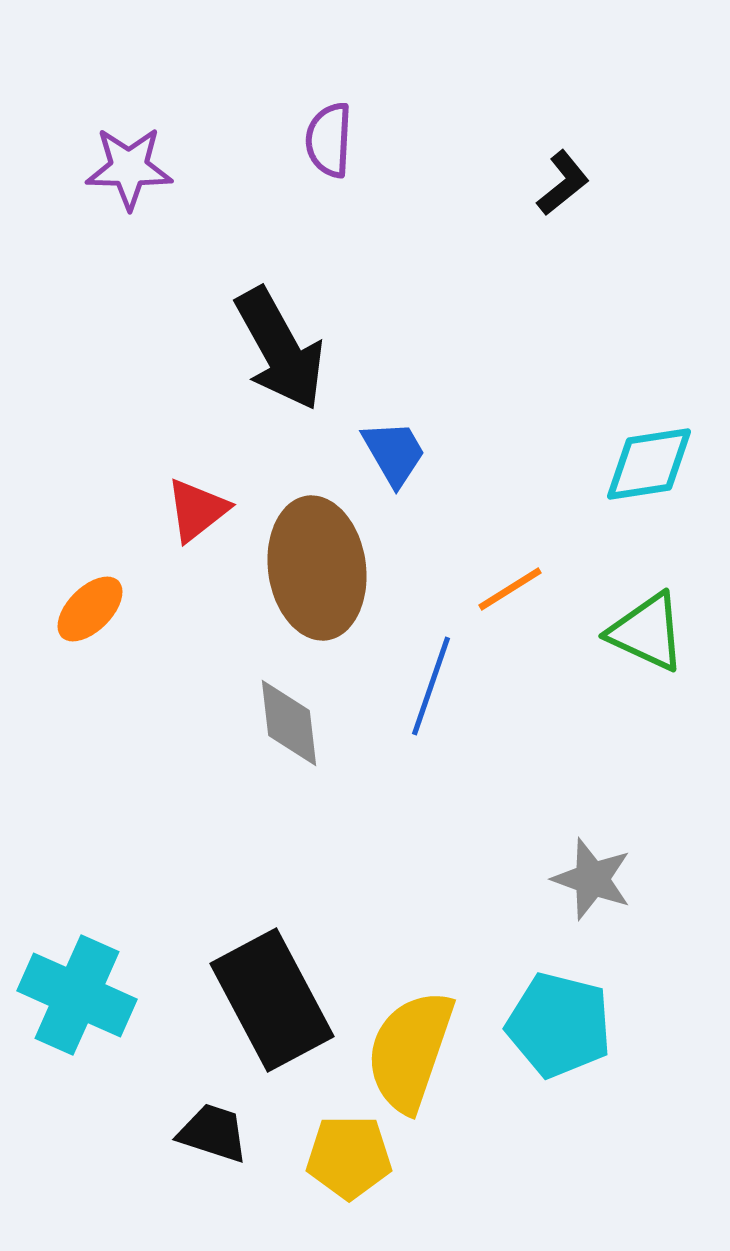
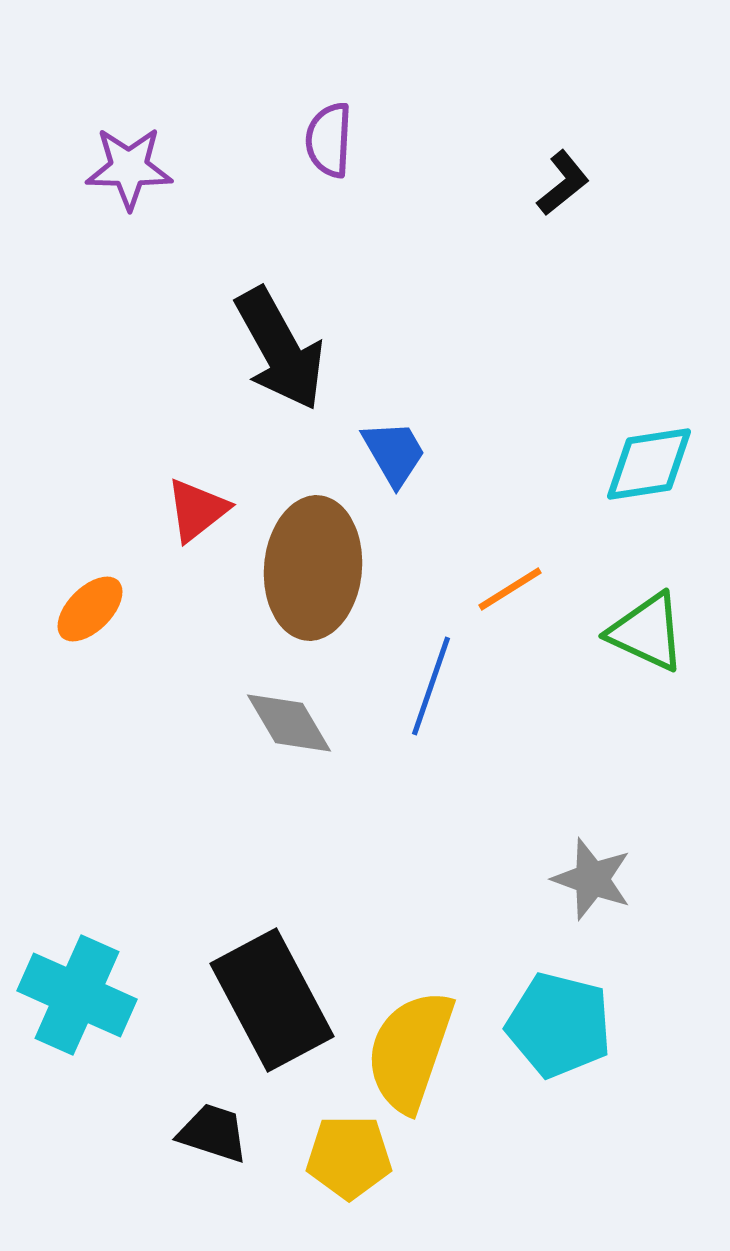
brown ellipse: moved 4 px left; rotated 13 degrees clockwise
gray diamond: rotated 24 degrees counterclockwise
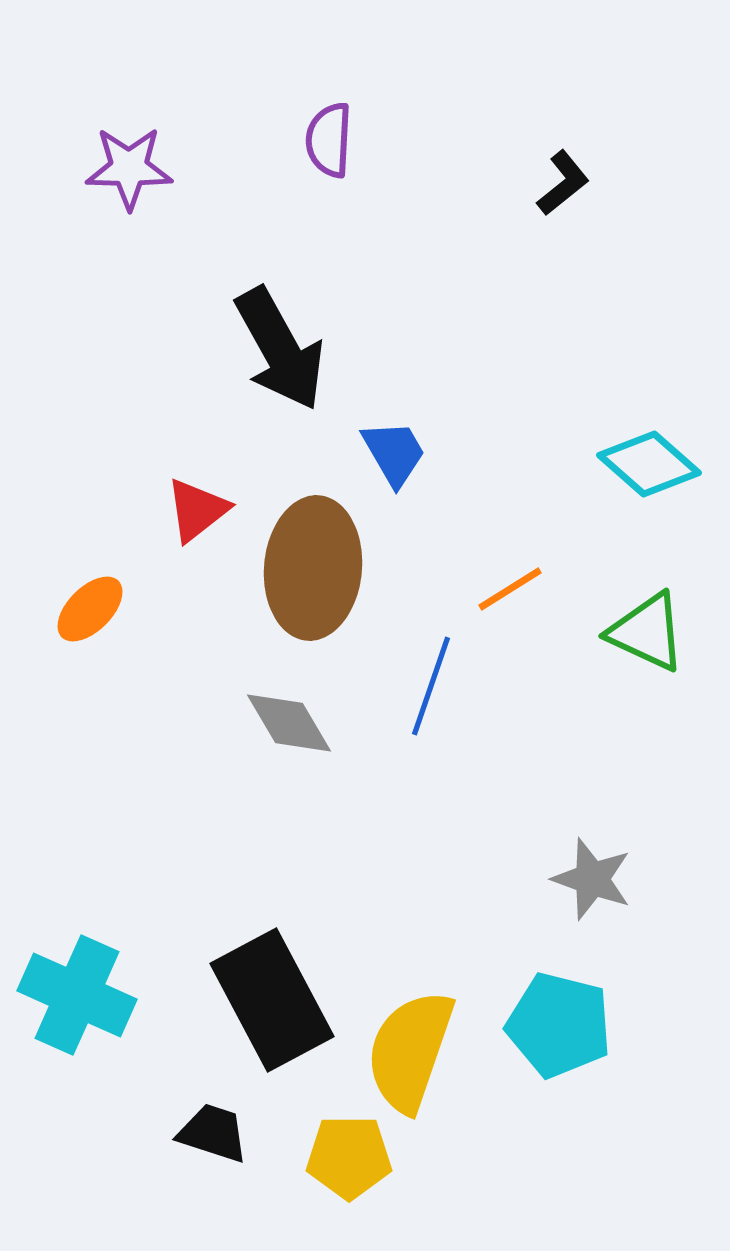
cyan diamond: rotated 50 degrees clockwise
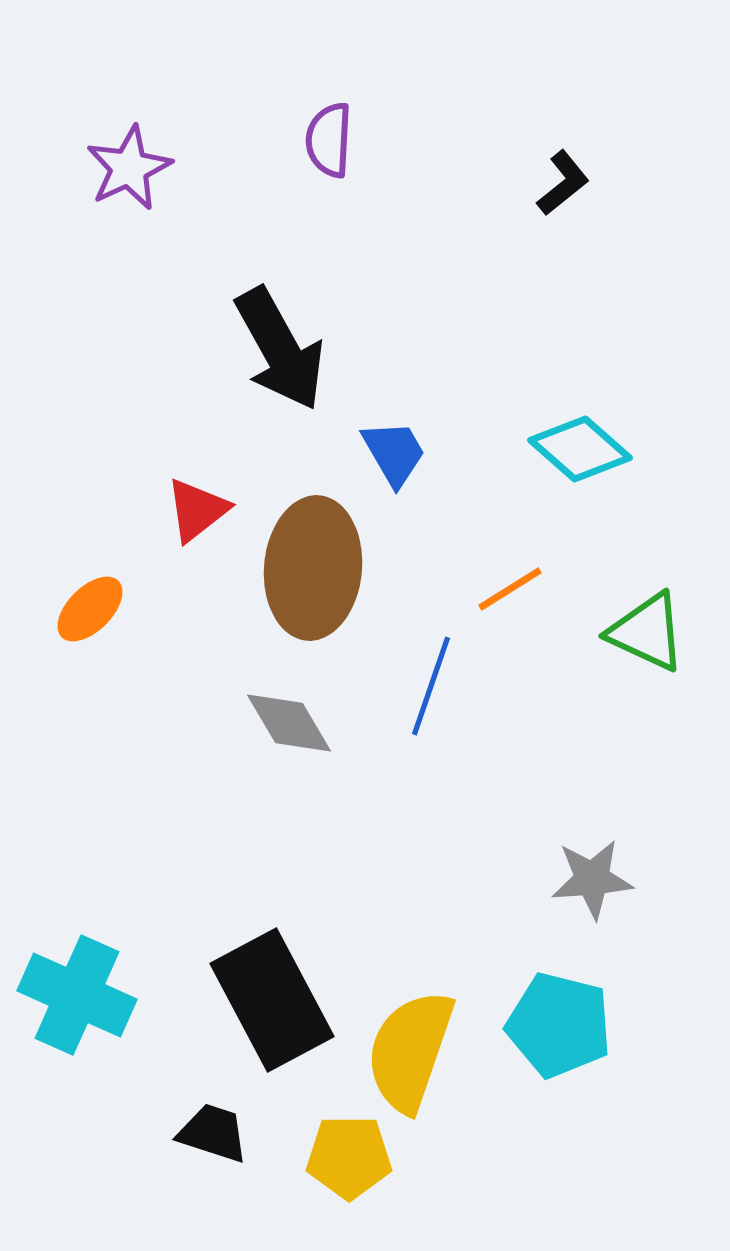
purple star: rotated 26 degrees counterclockwise
cyan diamond: moved 69 px left, 15 px up
gray star: rotated 24 degrees counterclockwise
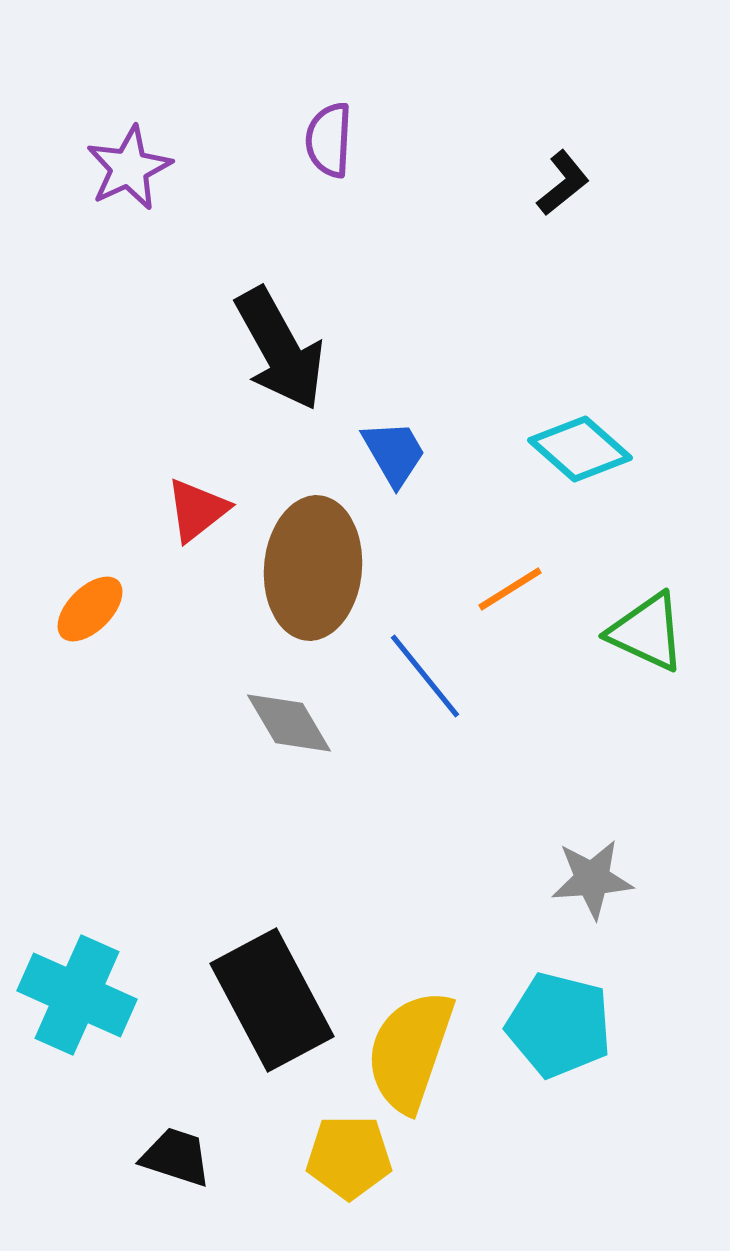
blue line: moved 6 px left, 10 px up; rotated 58 degrees counterclockwise
black trapezoid: moved 37 px left, 24 px down
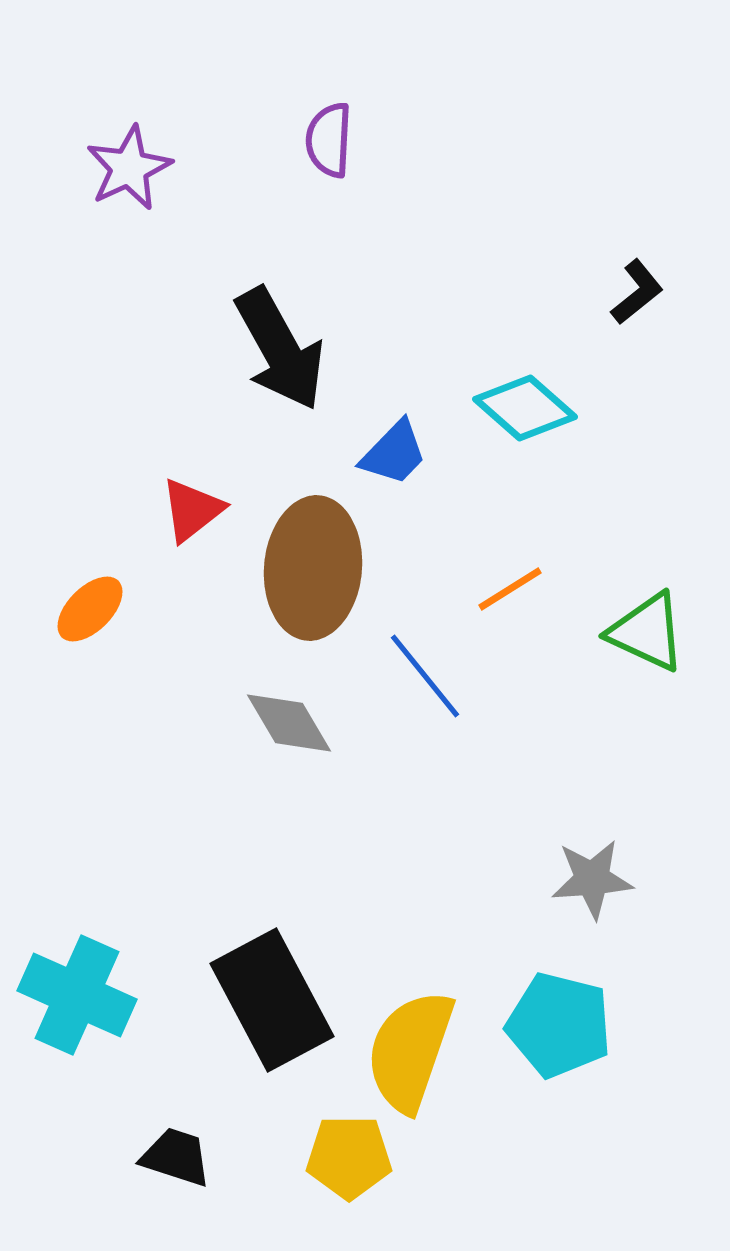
black L-shape: moved 74 px right, 109 px down
cyan diamond: moved 55 px left, 41 px up
blue trapezoid: rotated 74 degrees clockwise
red triangle: moved 5 px left
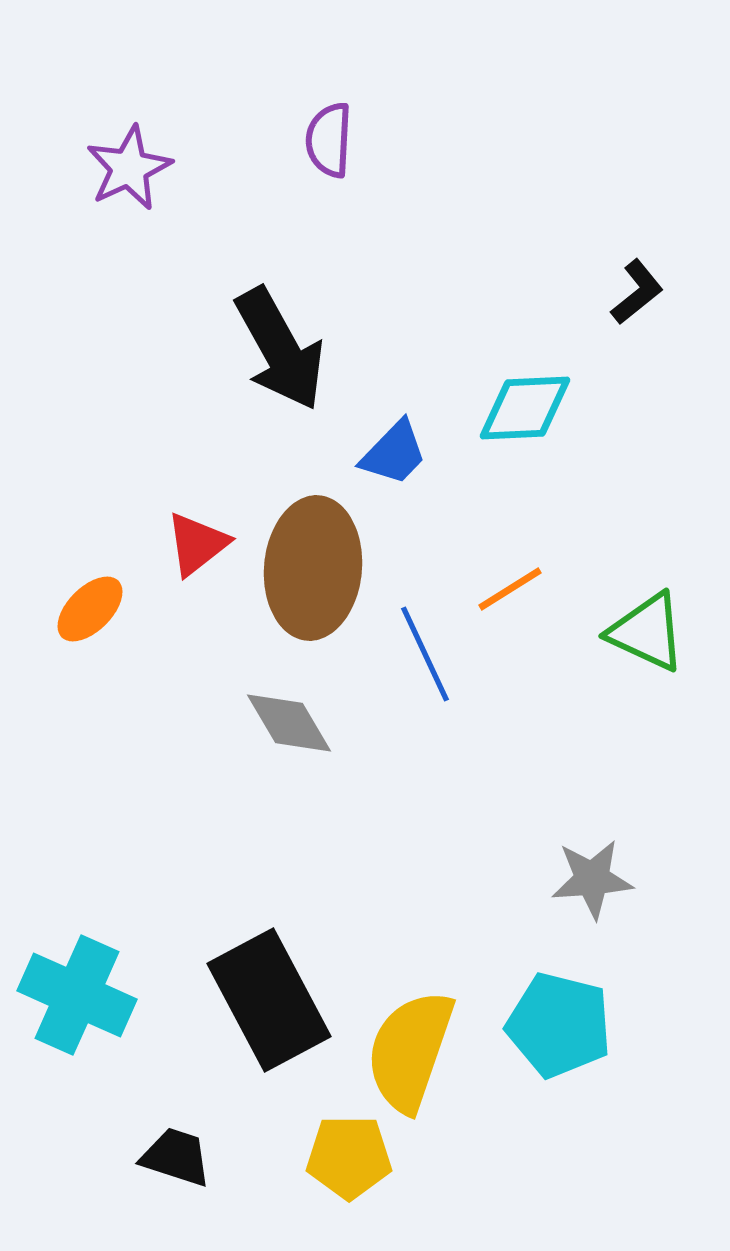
cyan diamond: rotated 44 degrees counterclockwise
red triangle: moved 5 px right, 34 px down
blue line: moved 22 px up; rotated 14 degrees clockwise
black rectangle: moved 3 px left
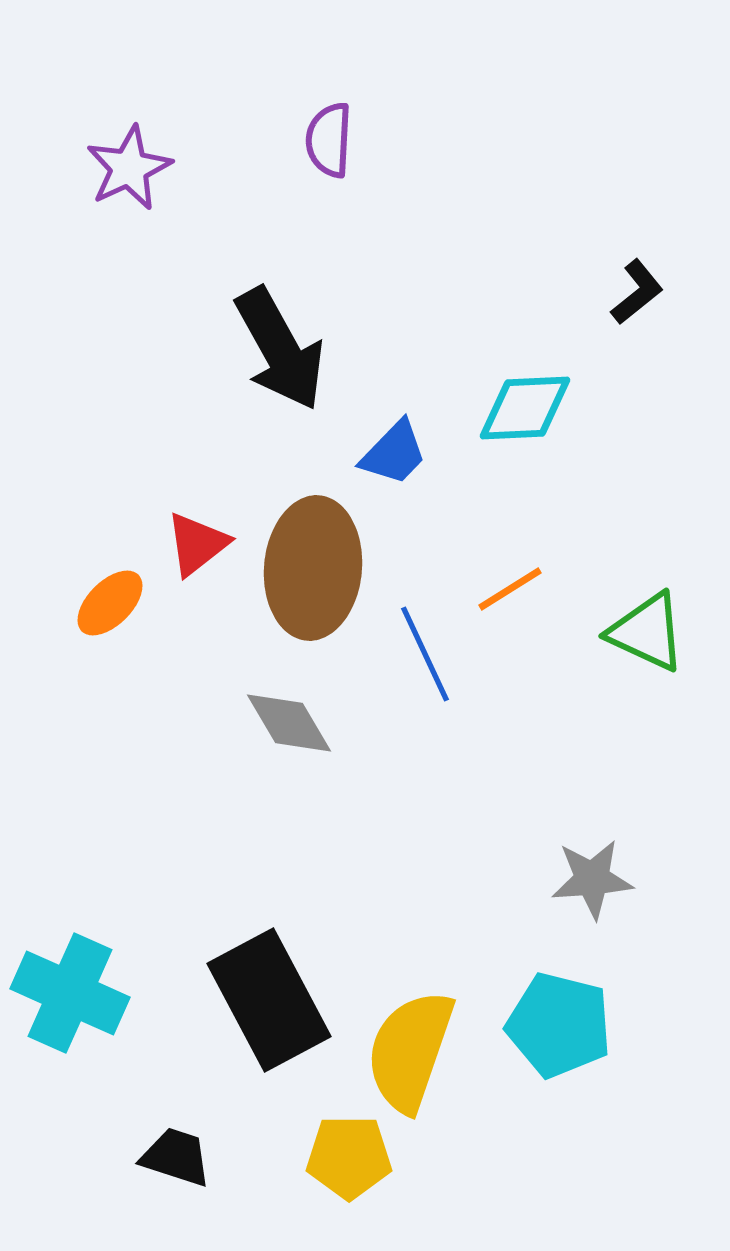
orange ellipse: moved 20 px right, 6 px up
cyan cross: moved 7 px left, 2 px up
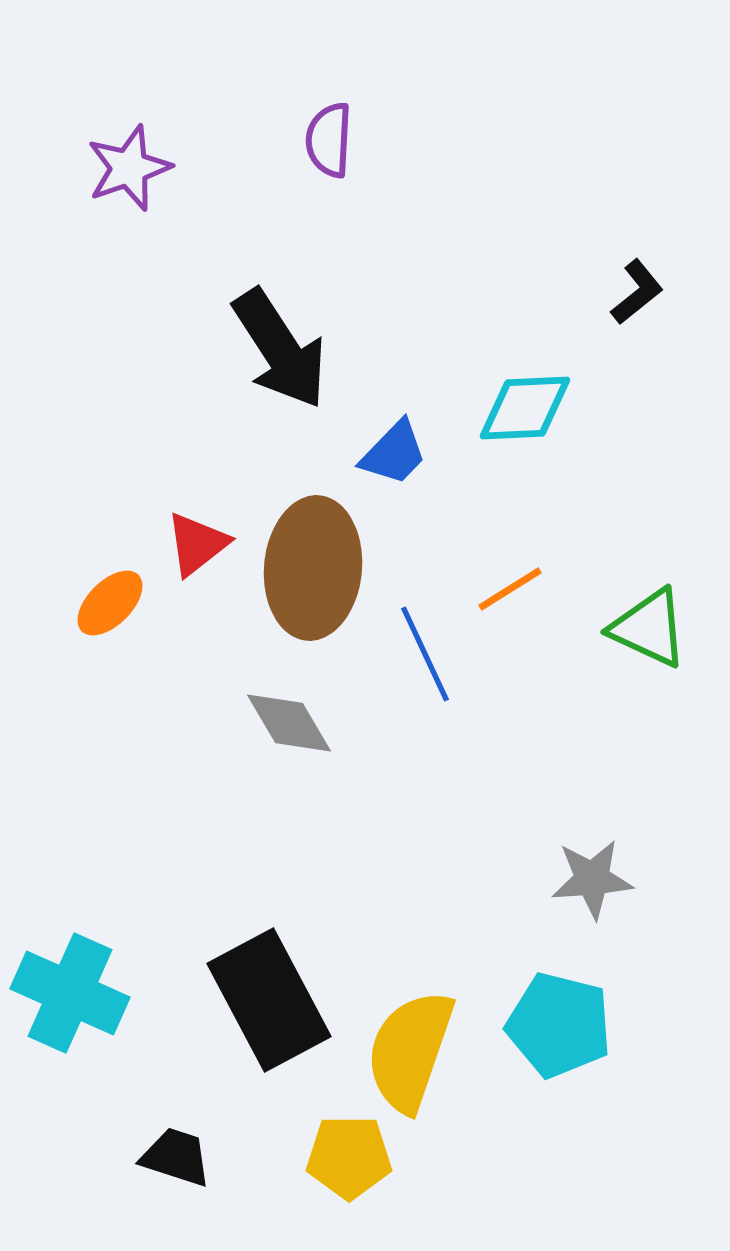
purple star: rotated 6 degrees clockwise
black arrow: rotated 4 degrees counterclockwise
green triangle: moved 2 px right, 4 px up
